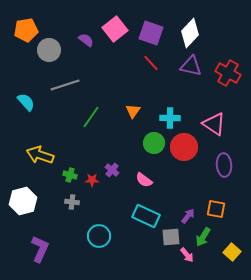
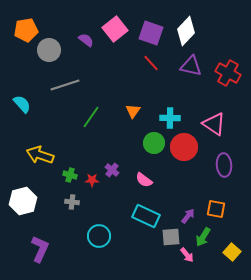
white diamond: moved 4 px left, 2 px up
cyan semicircle: moved 4 px left, 2 px down
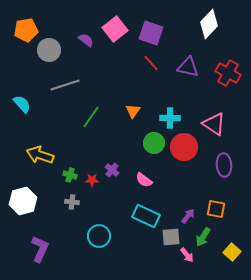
white diamond: moved 23 px right, 7 px up
purple triangle: moved 3 px left, 1 px down
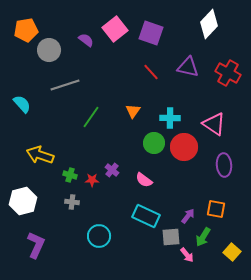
red line: moved 9 px down
purple L-shape: moved 4 px left, 4 px up
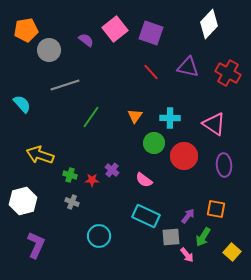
orange triangle: moved 2 px right, 5 px down
red circle: moved 9 px down
gray cross: rotated 16 degrees clockwise
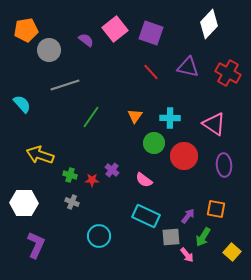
white hexagon: moved 1 px right, 2 px down; rotated 16 degrees clockwise
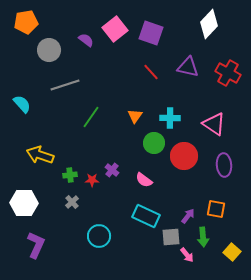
orange pentagon: moved 8 px up
green cross: rotated 24 degrees counterclockwise
gray cross: rotated 24 degrees clockwise
green arrow: rotated 36 degrees counterclockwise
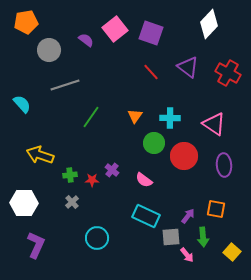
purple triangle: rotated 25 degrees clockwise
cyan circle: moved 2 px left, 2 px down
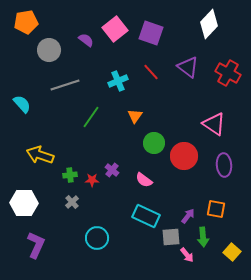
cyan cross: moved 52 px left, 37 px up; rotated 24 degrees counterclockwise
